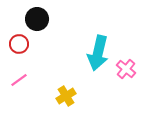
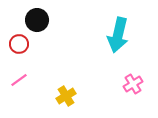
black circle: moved 1 px down
cyan arrow: moved 20 px right, 18 px up
pink cross: moved 7 px right, 15 px down; rotated 18 degrees clockwise
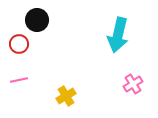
pink line: rotated 24 degrees clockwise
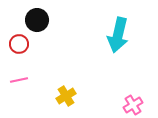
pink cross: moved 21 px down
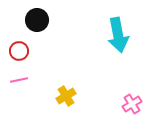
cyan arrow: rotated 24 degrees counterclockwise
red circle: moved 7 px down
pink cross: moved 1 px left, 1 px up
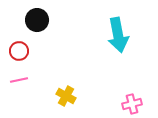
yellow cross: rotated 30 degrees counterclockwise
pink cross: rotated 18 degrees clockwise
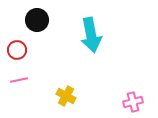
cyan arrow: moved 27 px left
red circle: moved 2 px left, 1 px up
pink cross: moved 1 px right, 2 px up
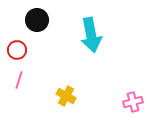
pink line: rotated 60 degrees counterclockwise
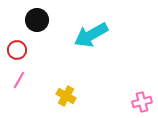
cyan arrow: rotated 72 degrees clockwise
pink line: rotated 12 degrees clockwise
pink cross: moved 9 px right
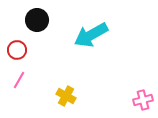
pink cross: moved 1 px right, 2 px up
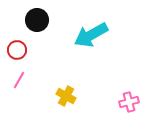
pink cross: moved 14 px left, 2 px down
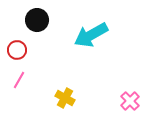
yellow cross: moved 1 px left, 2 px down
pink cross: moved 1 px right, 1 px up; rotated 30 degrees counterclockwise
